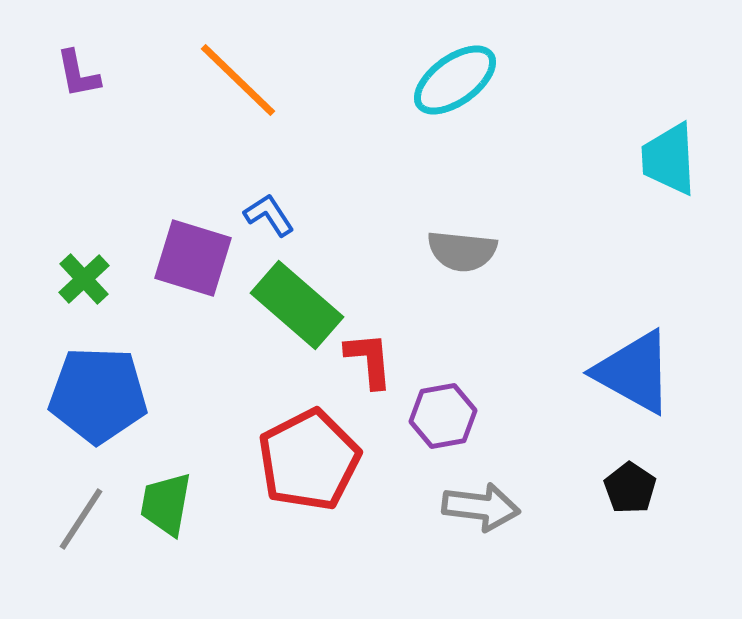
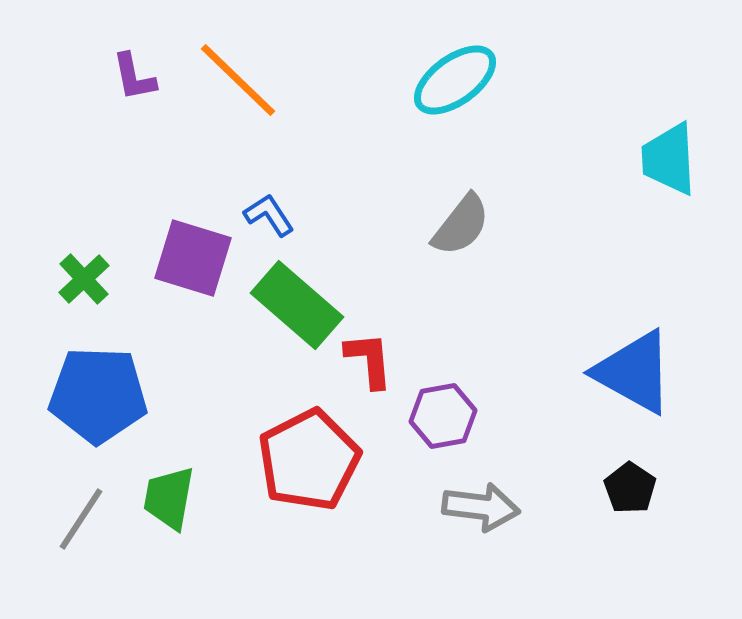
purple L-shape: moved 56 px right, 3 px down
gray semicircle: moved 1 px left, 26 px up; rotated 58 degrees counterclockwise
green trapezoid: moved 3 px right, 6 px up
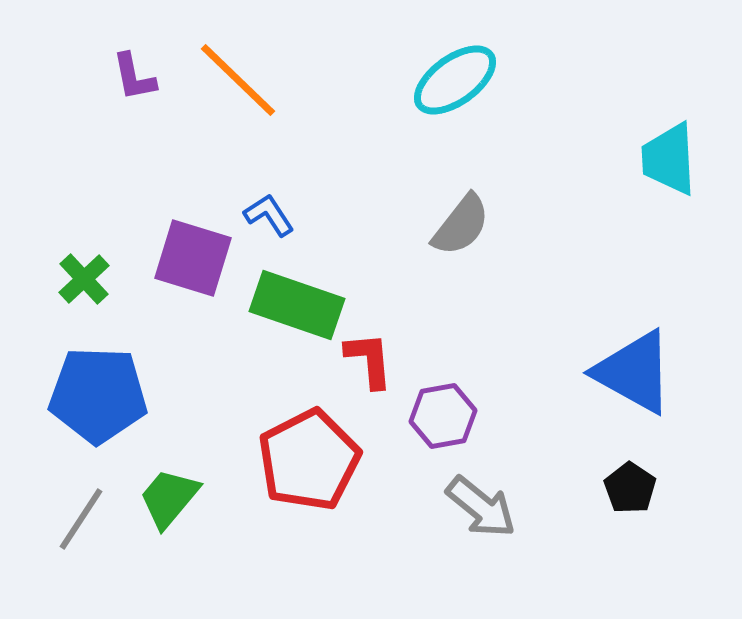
green rectangle: rotated 22 degrees counterclockwise
green trapezoid: rotated 30 degrees clockwise
gray arrow: rotated 32 degrees clockwise
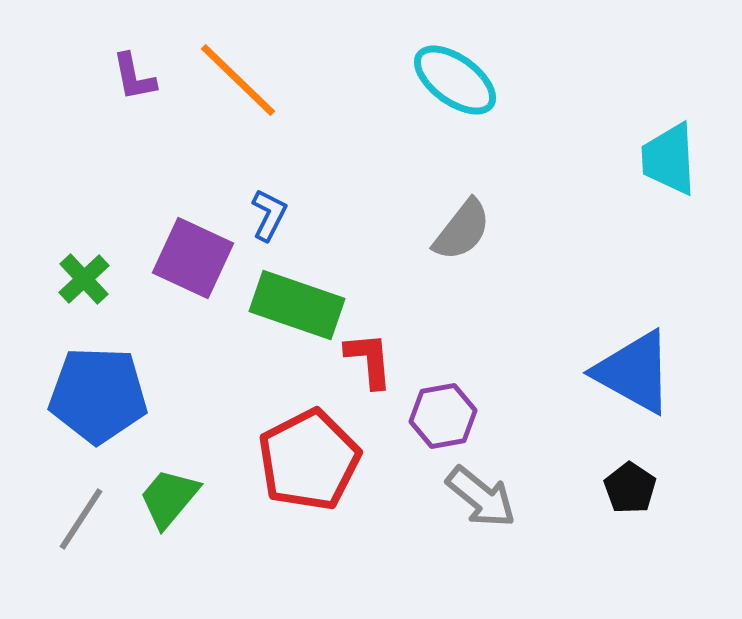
cyan ellipse: rotated 72 degrees clockwise
blue L-shape: rotated 60 degrees clockwise
gray semicircle: moved 1 px right, 5 px down
purple square: rotated 8 degrees clockwise
gray arrow: moved 10 px up
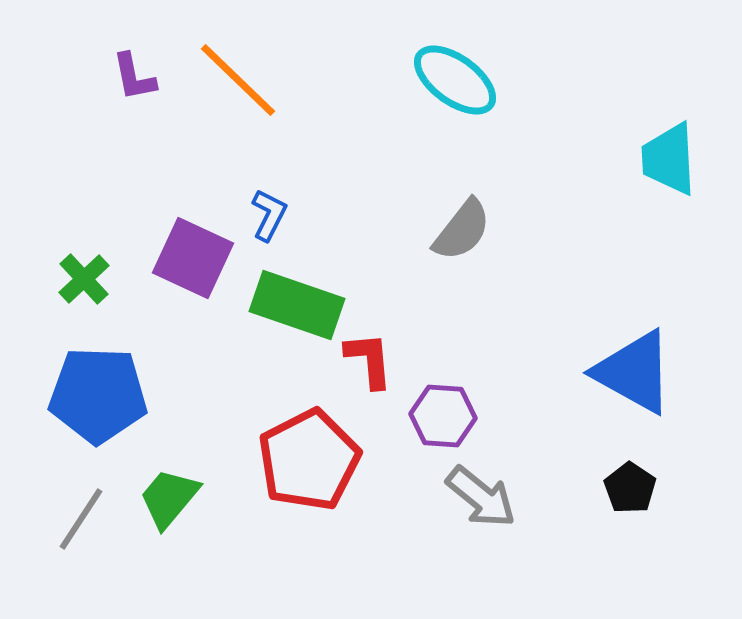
purple hexagon: rotated 14 degrees clockwise
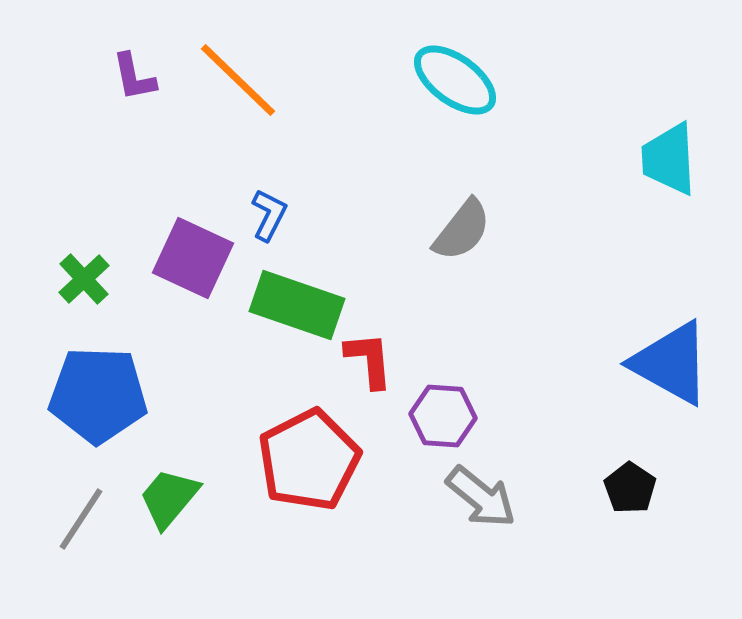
blue triangle: moved 37 px right, 9 px up
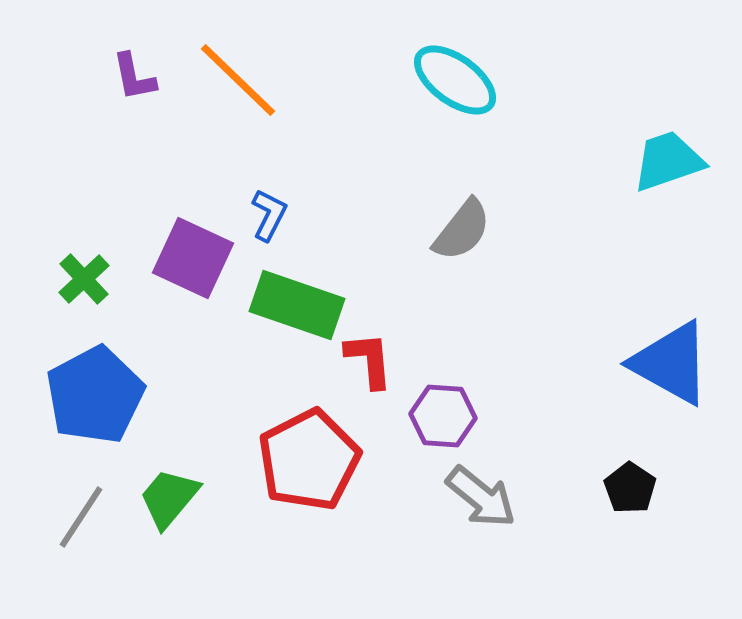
cyan trapezoid: moved 1 px left, 2 px down; rotated 74 degrees clockwise
blue pentagon: moved 3 px left; rotated 30 degrees counterclockwise
gray line: moved 2 px up
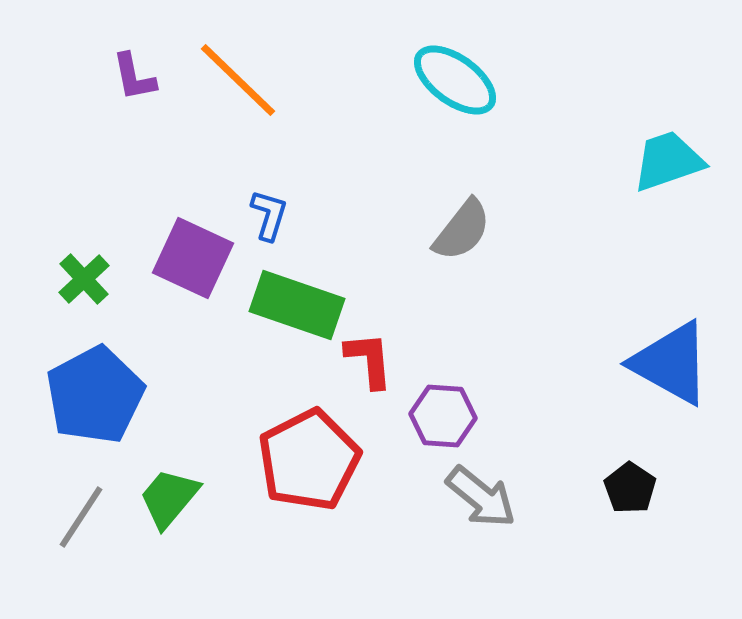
blue L-shape: rotated 10 degrees counterclockwise
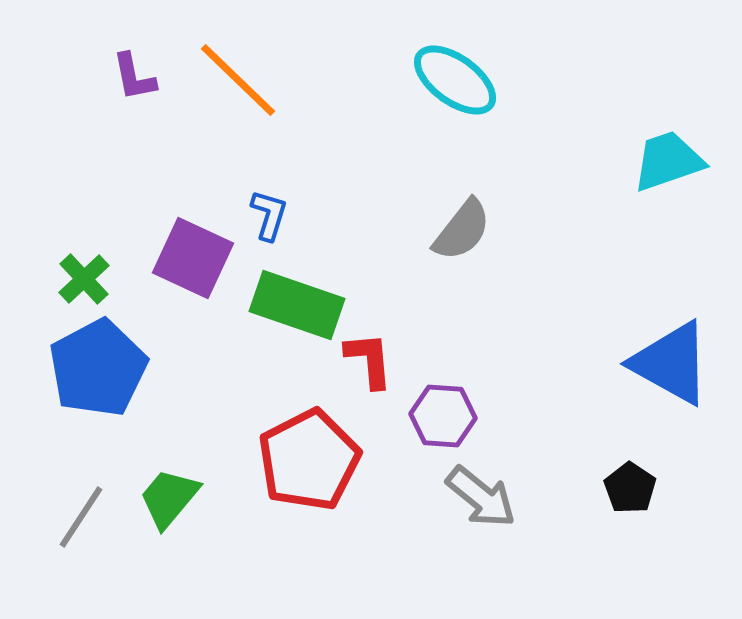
blue pentagon: moved 3 px right, 27 px up
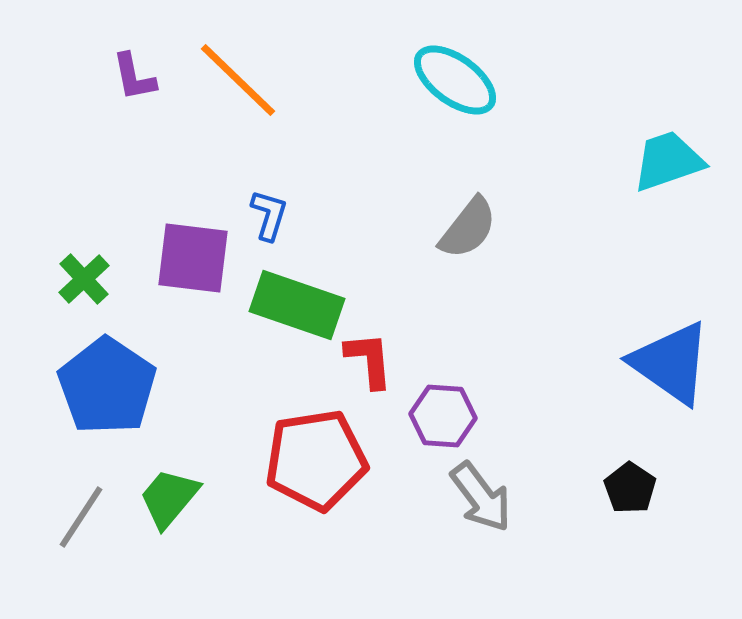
gray semicircle: moved 6 px right, 2 px up
purple square: rotated 18 degrees counterclockwise
blue triangle: rotated 6 degrees clockwise
blue pentagon: moved 9 px right, 18 px down; rotated 10 degrees counterclockwise
red pentagon: moved 7 px right; rotated 18 degrees clockwise
gray arrow: rotated 14 degrees clockwise
